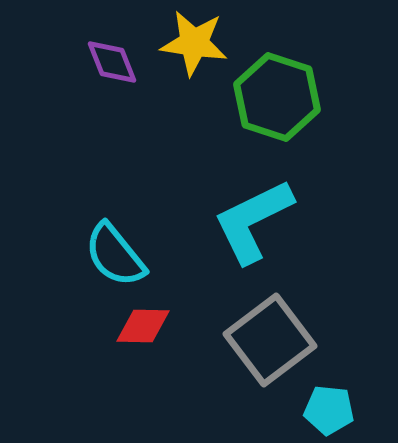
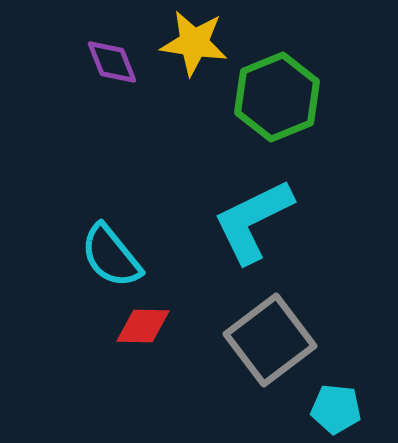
green hexagon: rotated 20 degrees clockwise
cyan semicircle: moved 4 px left, 1 px down
cyan pentagon: moved 7 px right, 1 px up
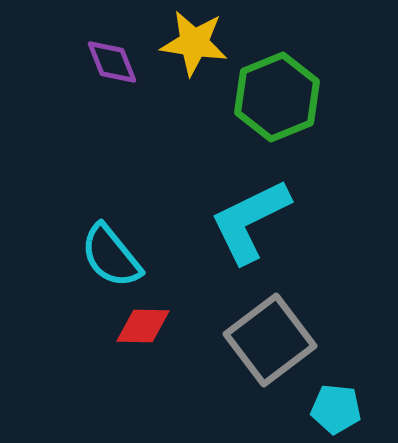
cyan L-shape: moved 3 px left
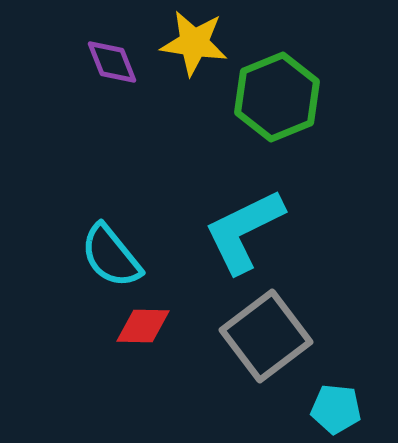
cyan L-shape: moved 6 px left, 10 px down
gray square: moved 4 px left, 4 px up
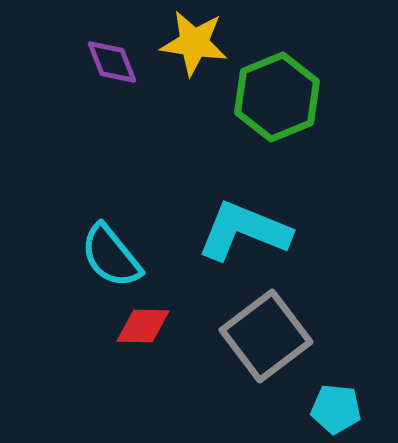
cyan L-shape: rotated 48 degrees clockwise
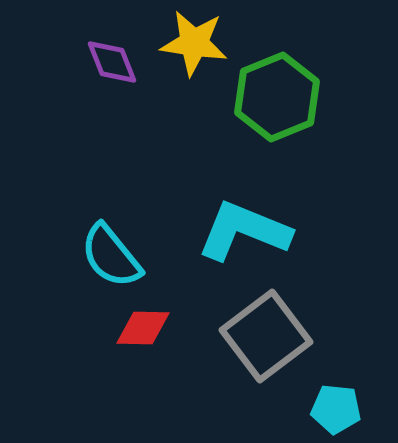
red diamond: moved 2 px down
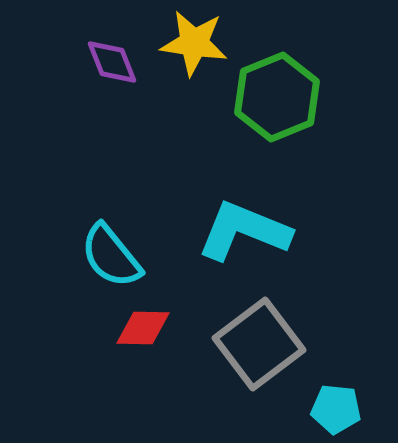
gray square: moved 7 px left, 8 px down
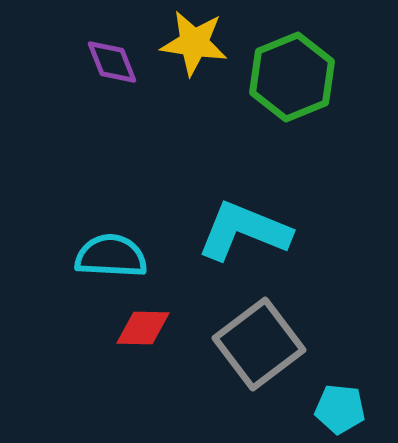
green hexagon: moved 15 px right, 20 px up
cyan semicircle: rotated 132 degrees clockwise
cyan pentagon: moved 4 px right
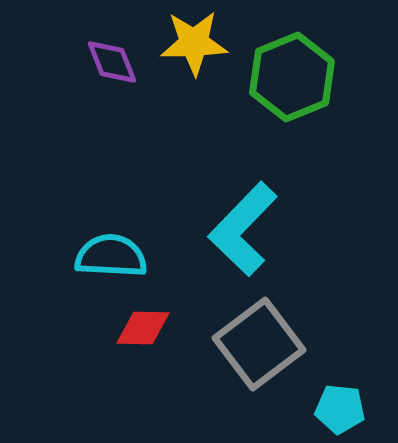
yellow star: rotated 10 degrees counterclockwise
cyan L-shape: moved 1 px left, 2 px up; rotated 68 degrees counterclockwise
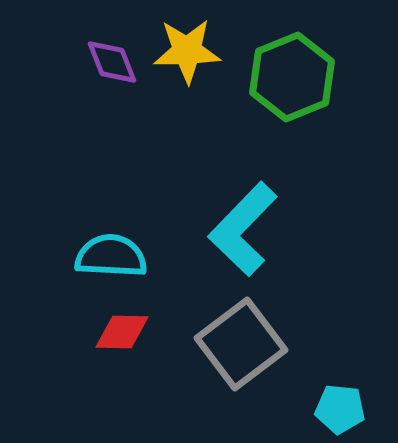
yellow star: moved 7 px left, 8 px down
red diamond: moved 21 px left, 4 px down
gray square: moved 18 px left
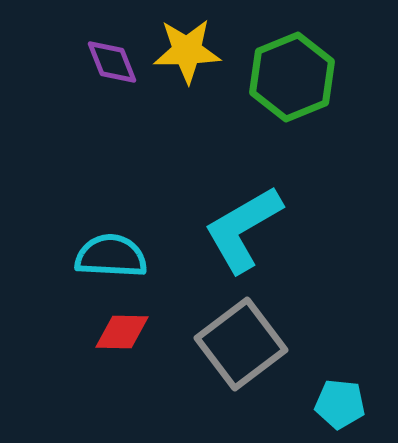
cyan L-shape: rotated 16 degrees clockwise
cyan pentagon: moved 5 px up
